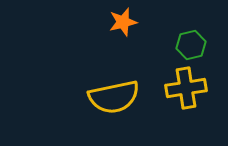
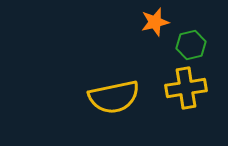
orange star: moved 32 px right
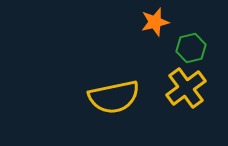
green hexagon: moved 3 px down
yellow cross: rotated 27 degrees counterclockwise
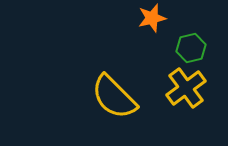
orange star: moved 3 px left, 4 px up
yellow semicircle: rotated 57 degrees clockwise
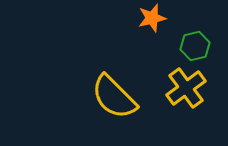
green hexagon: moved 4 px right, 2 px up
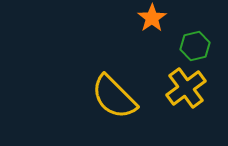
orange star: rotated 20 degrees counterclockwise
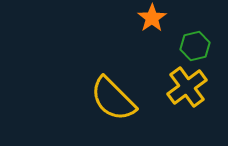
yellow cross: moved 1 px right, 1 px up
yellow semicircle: moved 1 px left, 2 px down
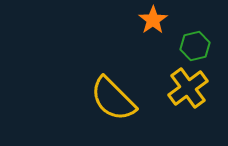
orange star: moved 1 px right, 2 px down
yellow cross: moved 1 px right, 1 px down
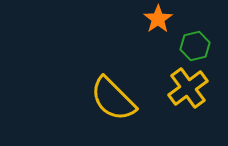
orange star: moved 5 px right, 1 px up
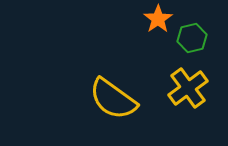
green hexagon: moved 3 px left, 8 px up
yellow semicircle: rotated 9 degrees counterclockwise
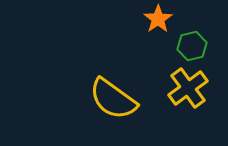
green hexagon: moved 8 px down
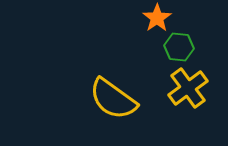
orange star: moved 1 px left, 1 px up
green hexagon: moved 13 px left, 1 px down; rotated 20 degrees clockwise
